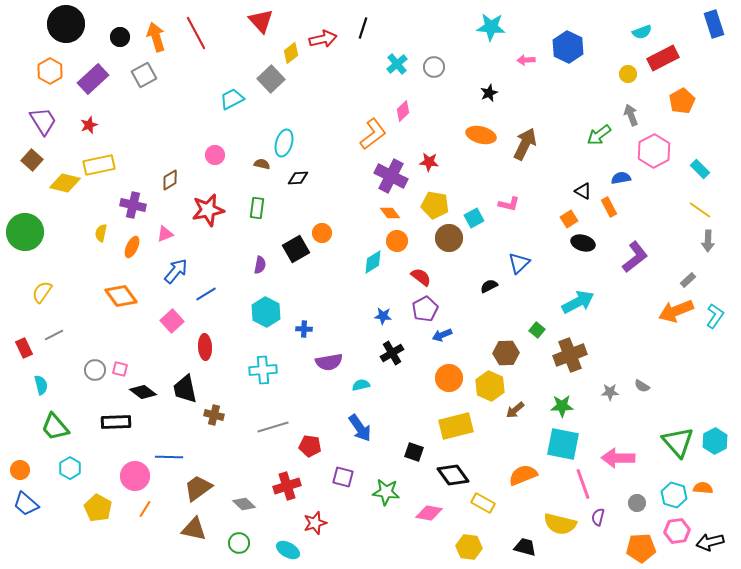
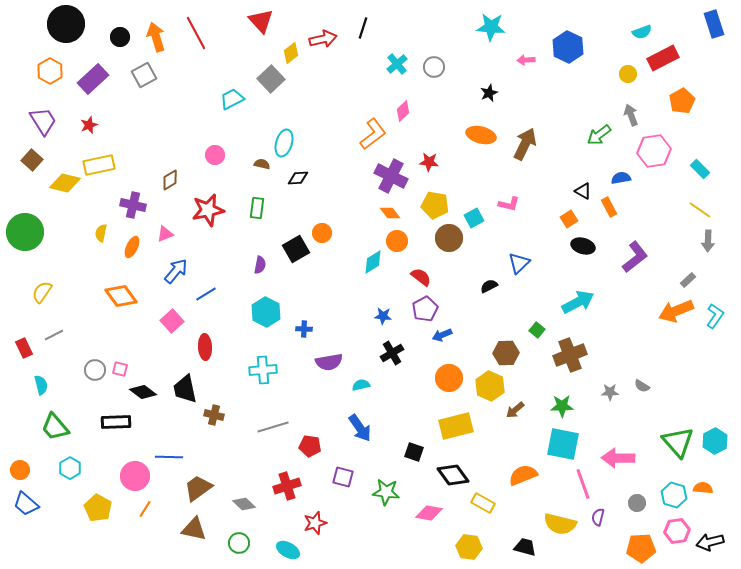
pink hexagon at (654, 151): rotated 20 degrees clockwise
black ellipse at (583, 243): moved 3 px down
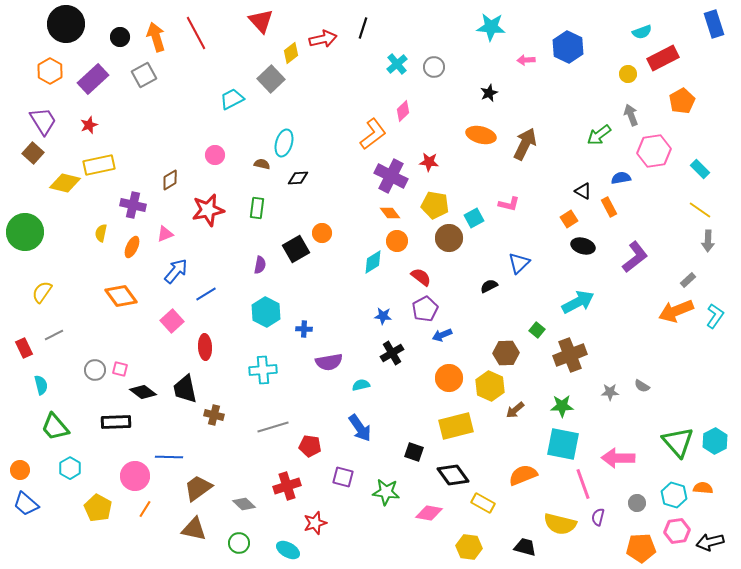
brown square at (32, 160): moved 1 px right, 7 px up
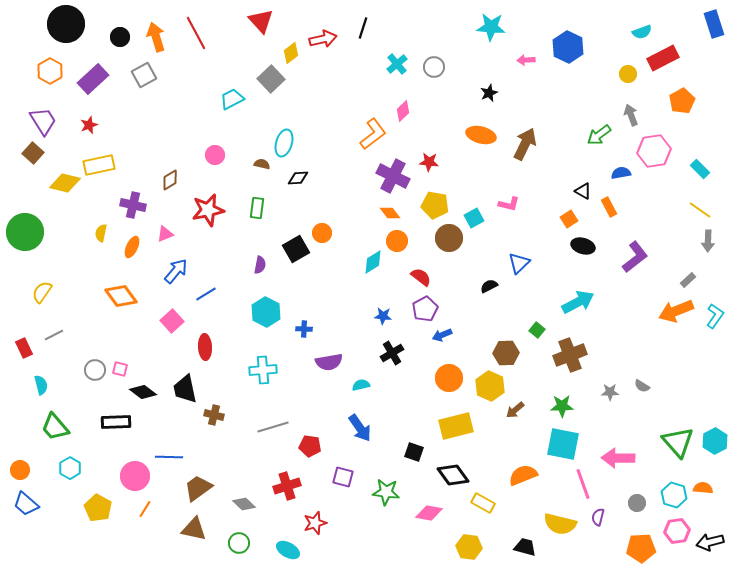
purple cross at (391, 176): moved 2 px right
blue semicircle at (621, 178): moved 5 px up
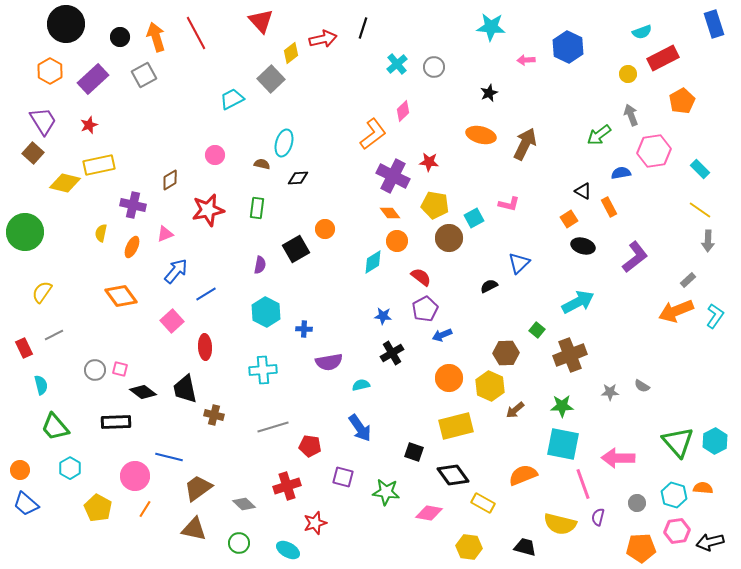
orange circle at (322, 233): moved 3 px right, 4 px up
blue line at (169, 457): rotated 12 degrees clockwise
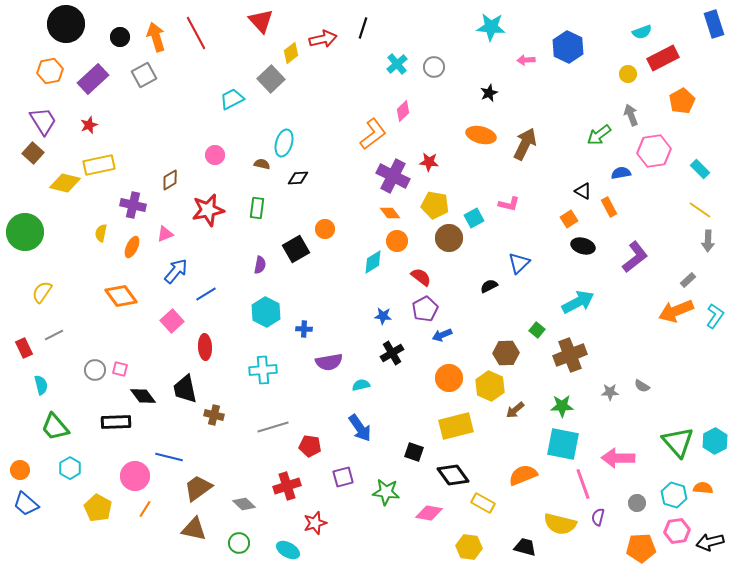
orange hexagon at (50, 71): rotated 20 degrees clockwise
black diamond at (143, 392): moved 4 px down; rotated 16 degrees clockwise
purple square at (343, 477): rotated 30 degrees counterclockwise
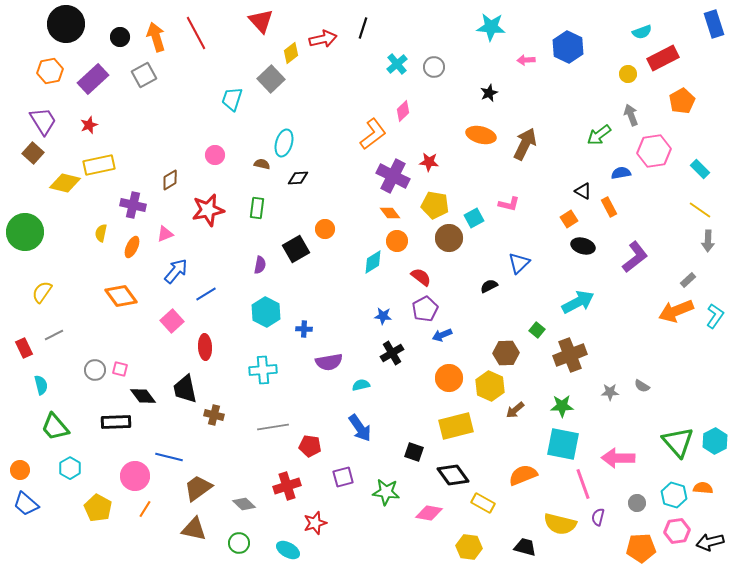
cyan trapezoid at (232, 99): rotated 45 degrees counterclockwise
gray line at (273, 427): rotated 8 degrees clockwise
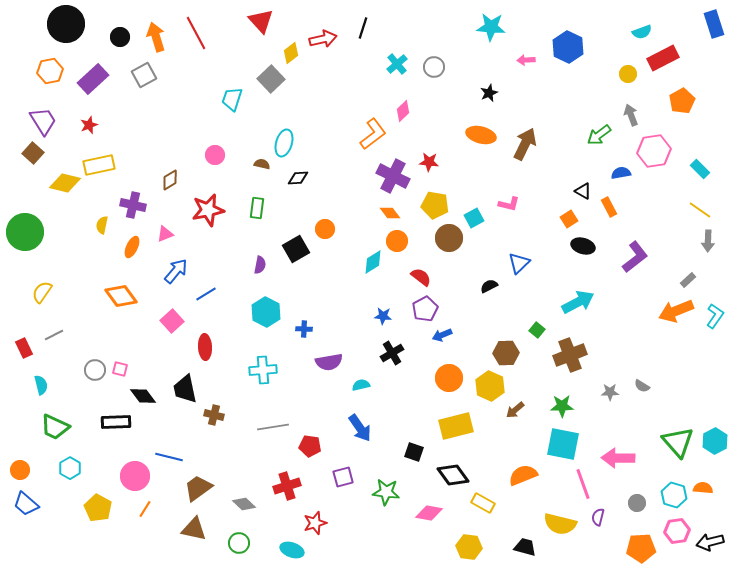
yellow semicircle at (101, 233): moved 1 px right, 8 px up
green trapezoid at (55, 427): rotated 24 degrees counterclockwise
cyan ellipse at (288, 550): moved 4 px right; rotated 10 degrees counterclockwise
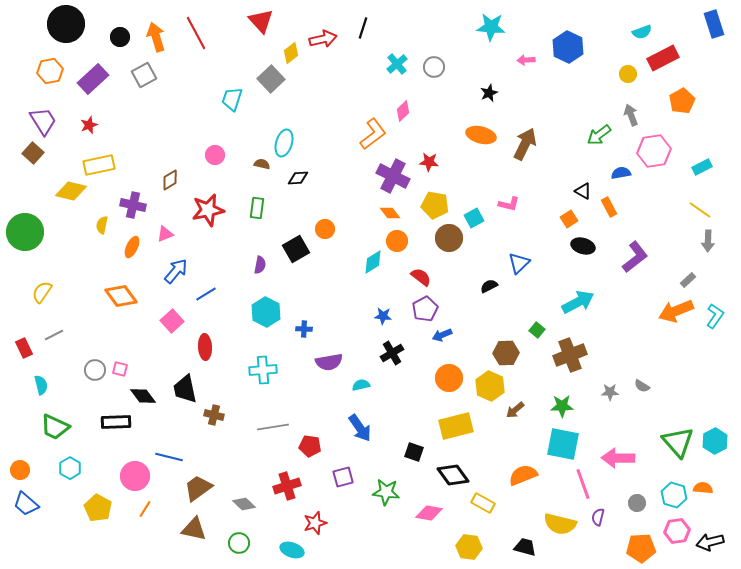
cyan rectangle at (700, 169): moved 2 px right, 2 px up; rotated 72 degrees counterclockwise
yellow diamond at (65, 183): moved 6 px right, 8 px down
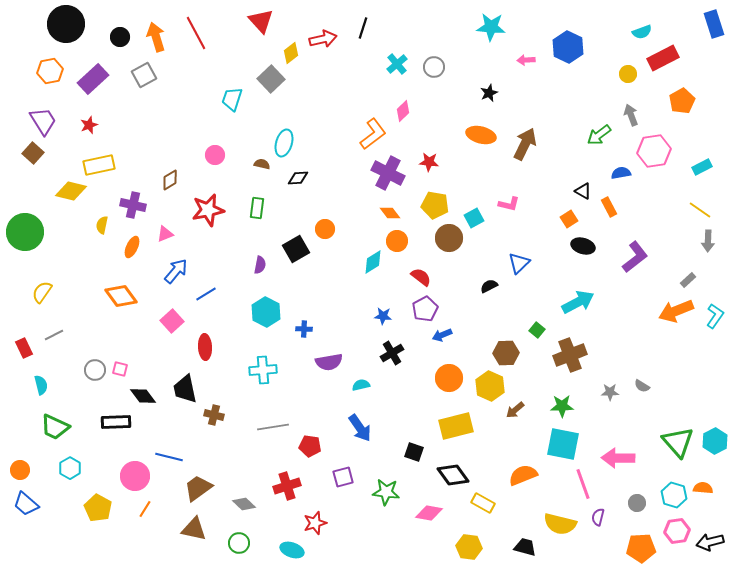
purple cross at (393, 176): moved 5 px left, 3 px up
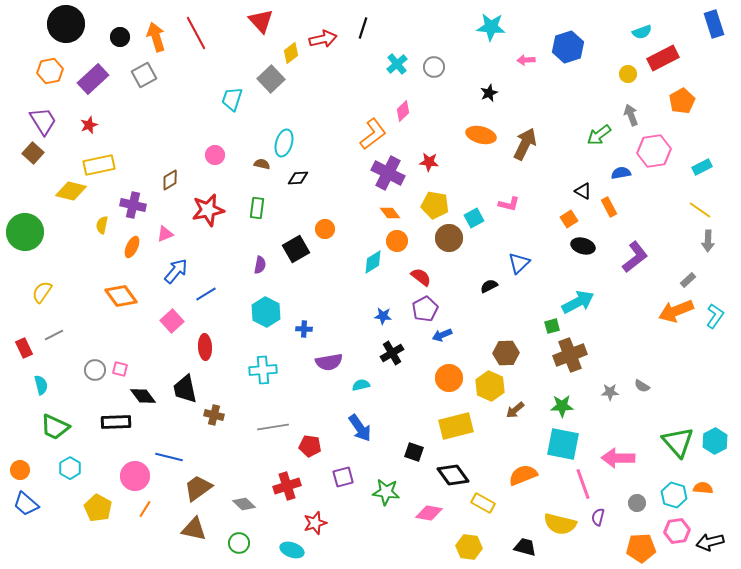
blue hexagon at (568, 47): rotated 16 degrees clockwise
green square at (537, 330): moved 15 px right, 4 px up; rotated 35 degrees clockwise
